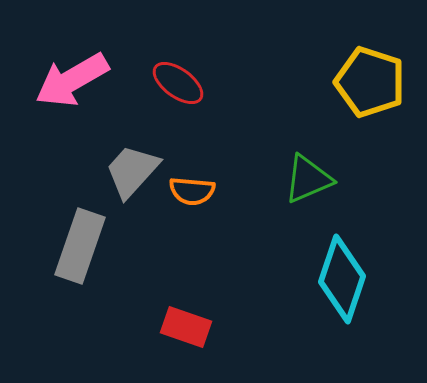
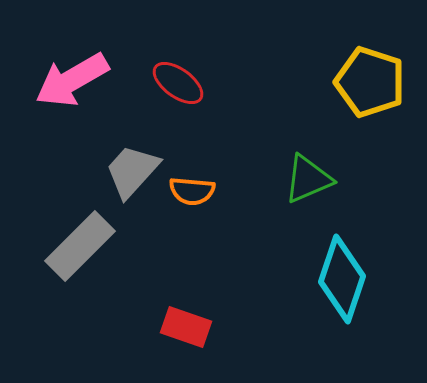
gray rectangle: rotated 26 degrees clockwise
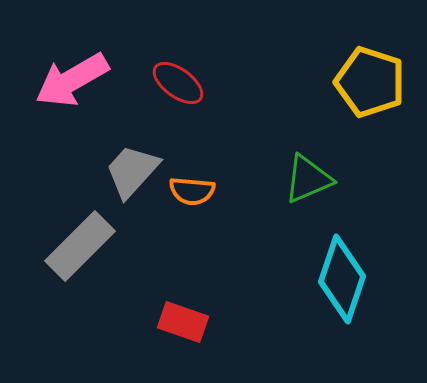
red rectangle: moved 3 px left, 5 px up
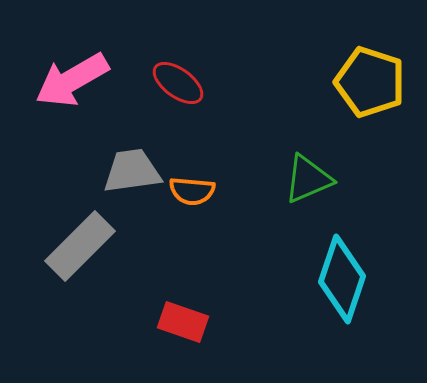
gray trapezoid: rotated 40 degrees clockwise
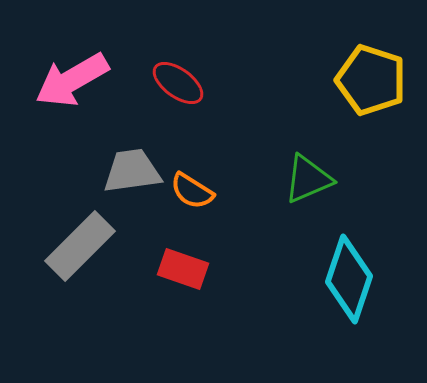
yellow pentagon: moved 1 px right, 2 px up
orange semicircle: rotated 27 degrees clockwise
cyan diamond: moved 7 px right
red rectangle: moved 53 px up
